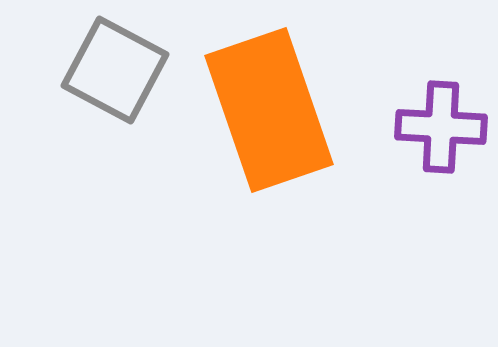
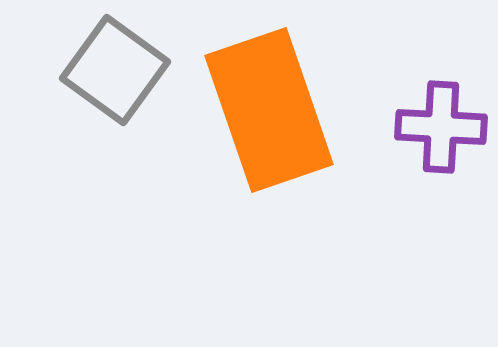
gray square: rotated 8 degrees clockwise
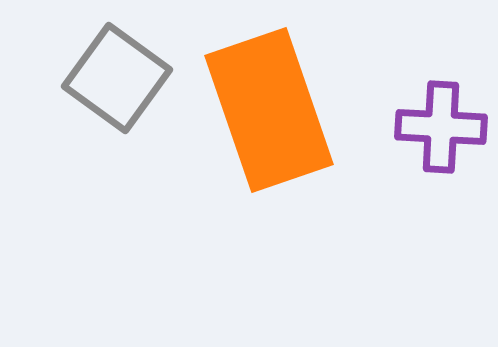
gray square: moved 2 px right, 8 px down
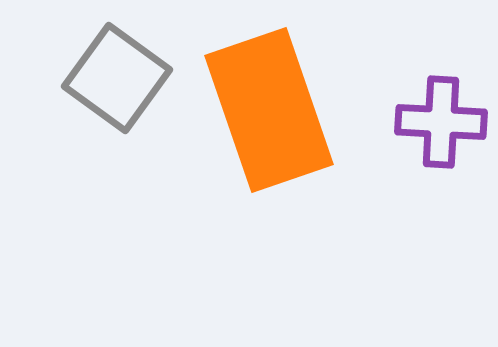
purple cross: moved 5 px up
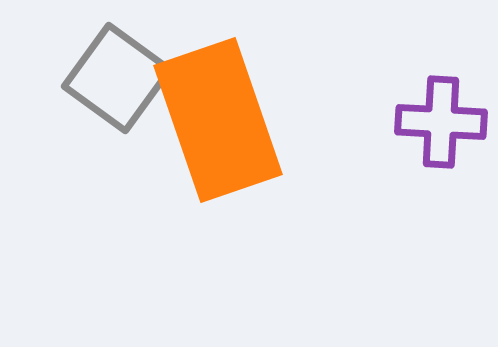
orange rectangle: moved 51 px left, 10 px down
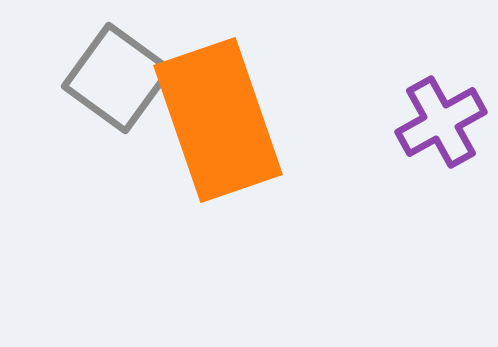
purple cross: rotated 32 degrees counterclockwise
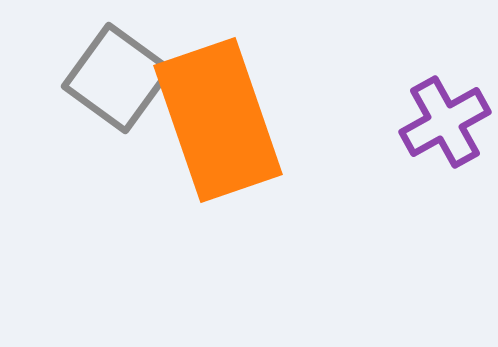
purple cross: moved 4 px right
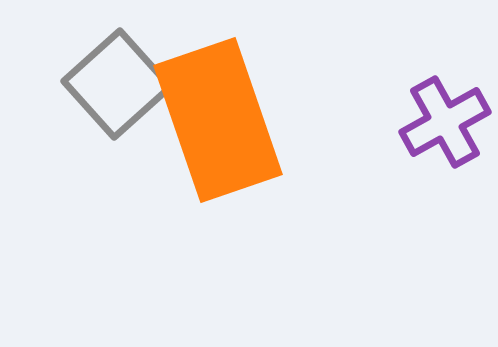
gray square: moved 6 px down; rotated 12 degrees clockwise
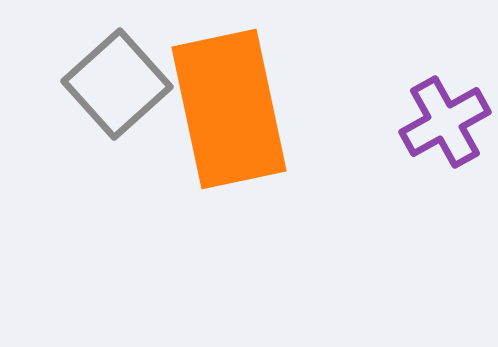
orange rectangle: moved 11 px right, 11 px up; rotated 7 degrees clockwise
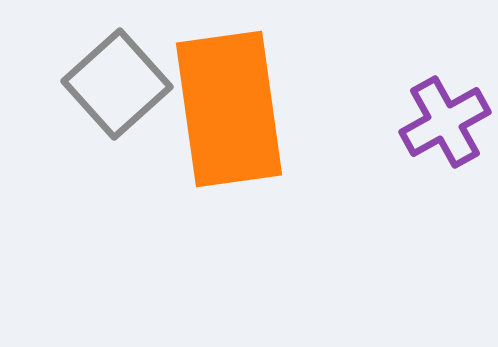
orange rectangle: rotated 4 degrees clockwise
